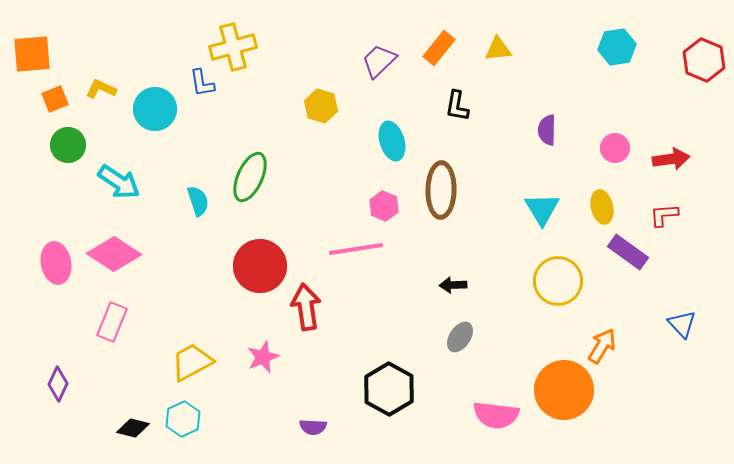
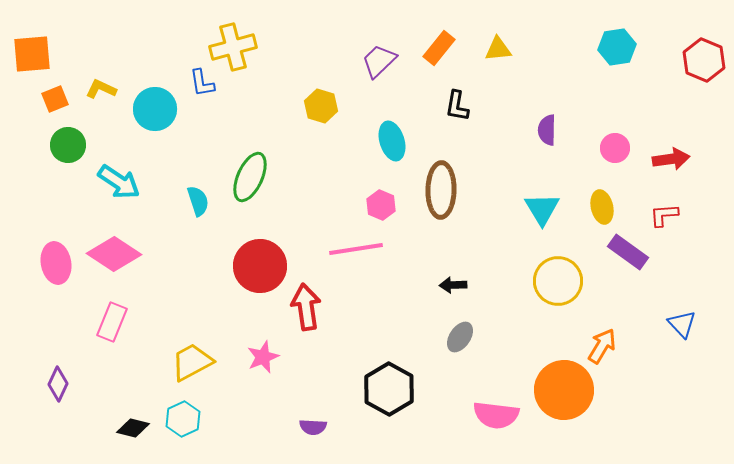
pink hexagon at (384, 206): moved 3 px left, 1 px up
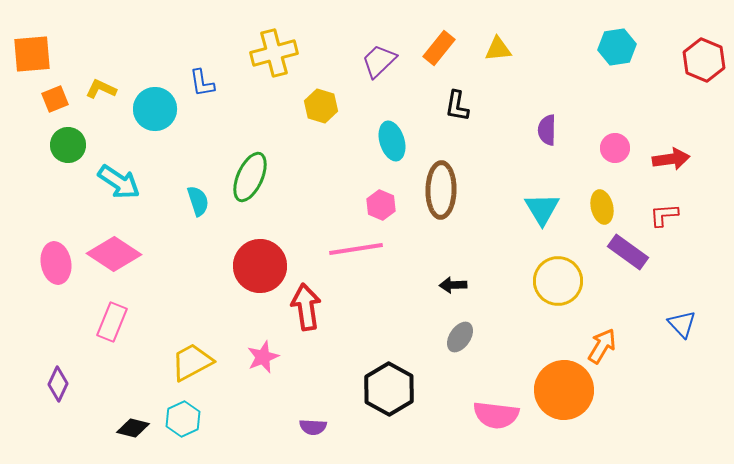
yellow cross at (233, 47): moved 41 px right, 6 px down
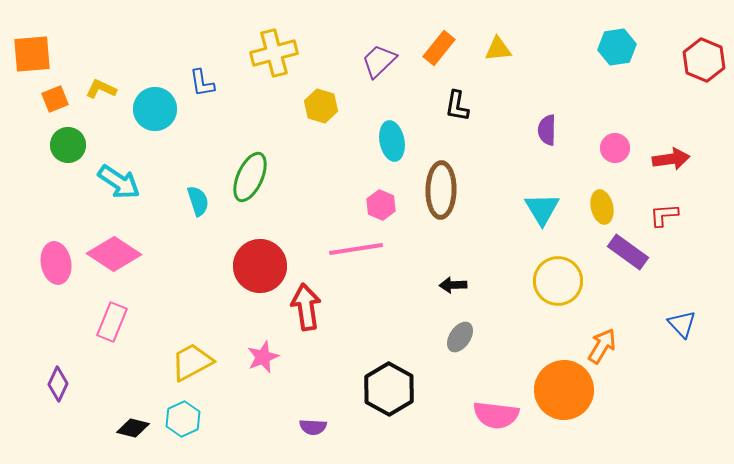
cyan ellipse at (392, 141): rotated 6 degrees clockwise
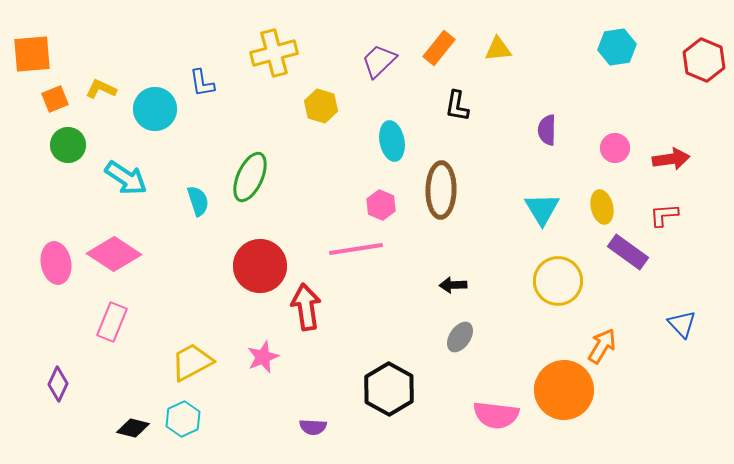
cyan arrow at (119, 182): moved 7 px right, 4 px up
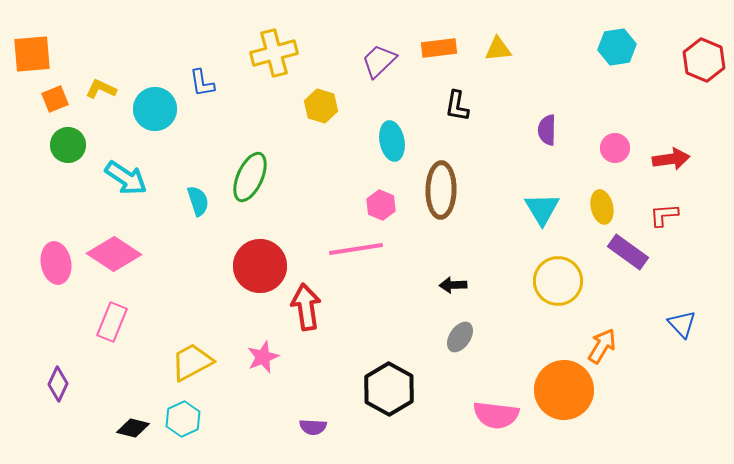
orange rectangle at (439, 48): rotated 44 degrees clockwise
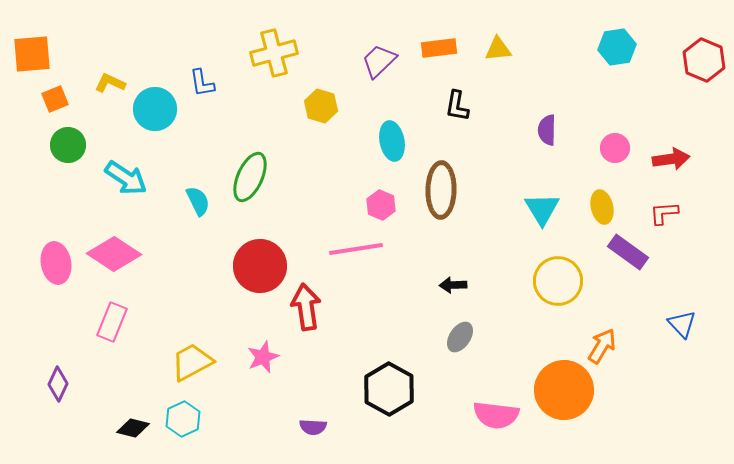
yellow L-shape at (101, 89): moved 9 px right, 6 px up
cyan semicircle at (198, 201): rotated 8 degrees counterclockwise
red L-shape at (664, 215): moved 2 px up
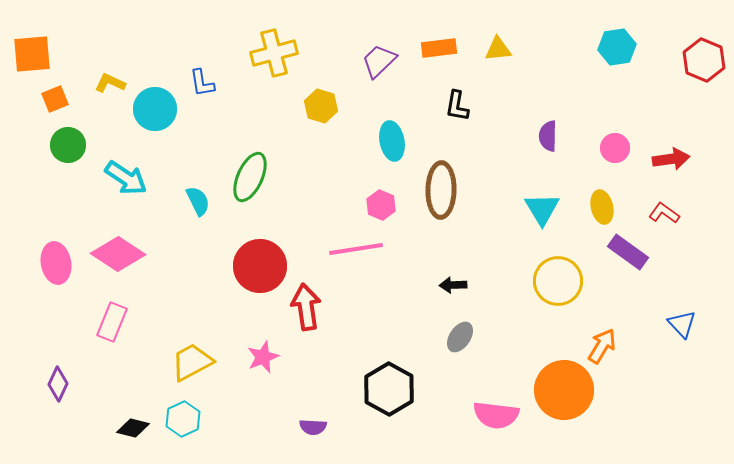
purple semicircle at (547, 130): moved 1 px right, 6 px down
red L-shape at (664, 213): rotated 40 degrees clockwise
pink diamond at (114, 254): moved 4 px right
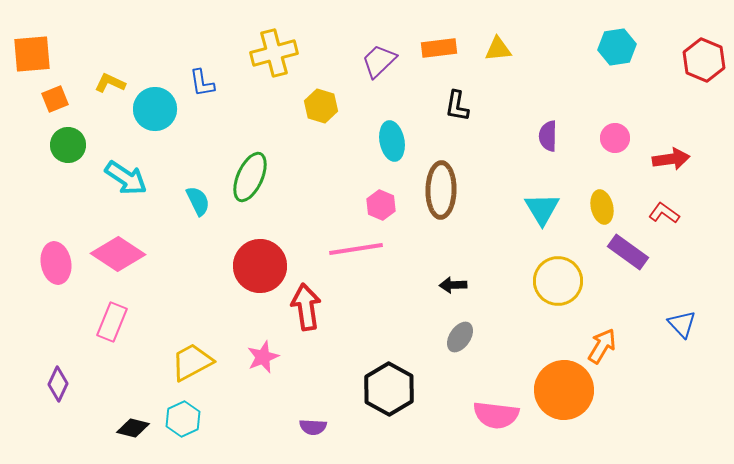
pink circle at (615, 148): moved 10 px up
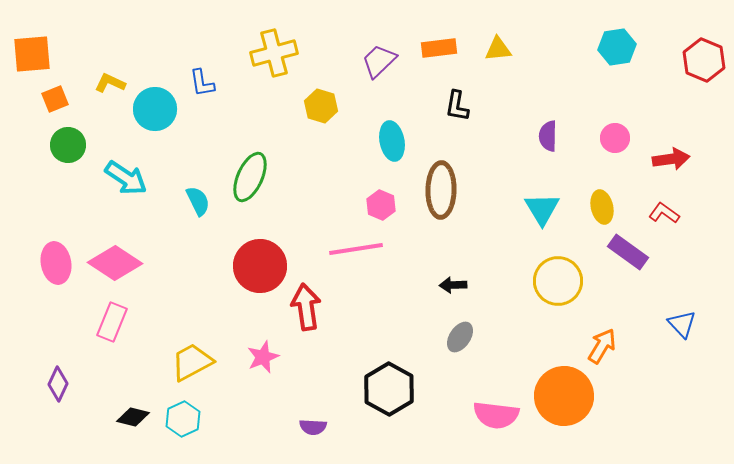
pink diamond at (118, 254): moved 3 px left, 9 px down
orange circle at (564, 390): moved 6 px down
black diamond at (133, 428): moved 11 px up
